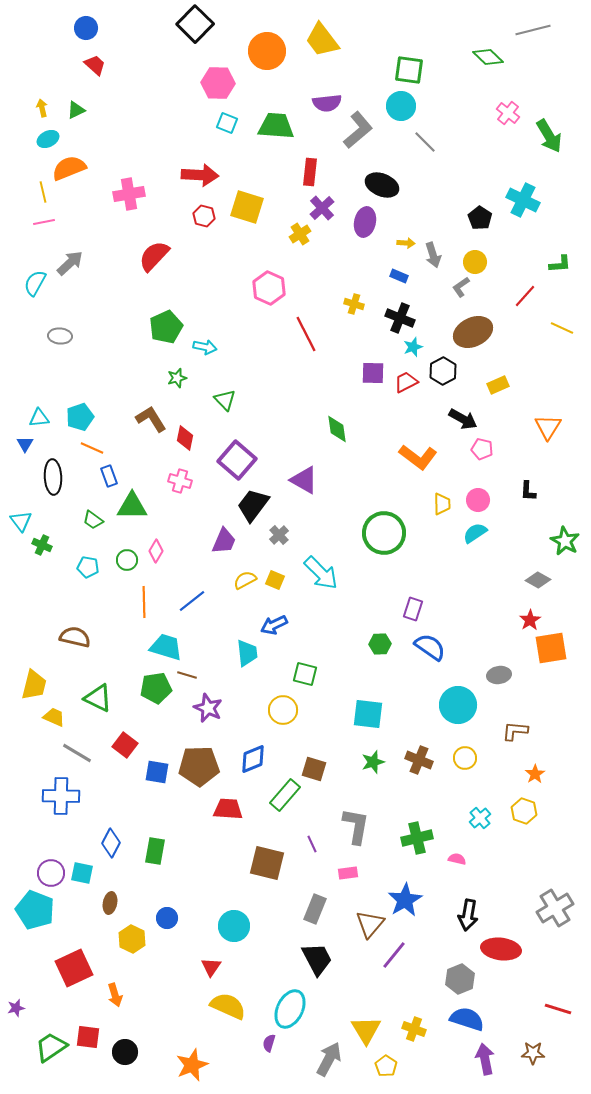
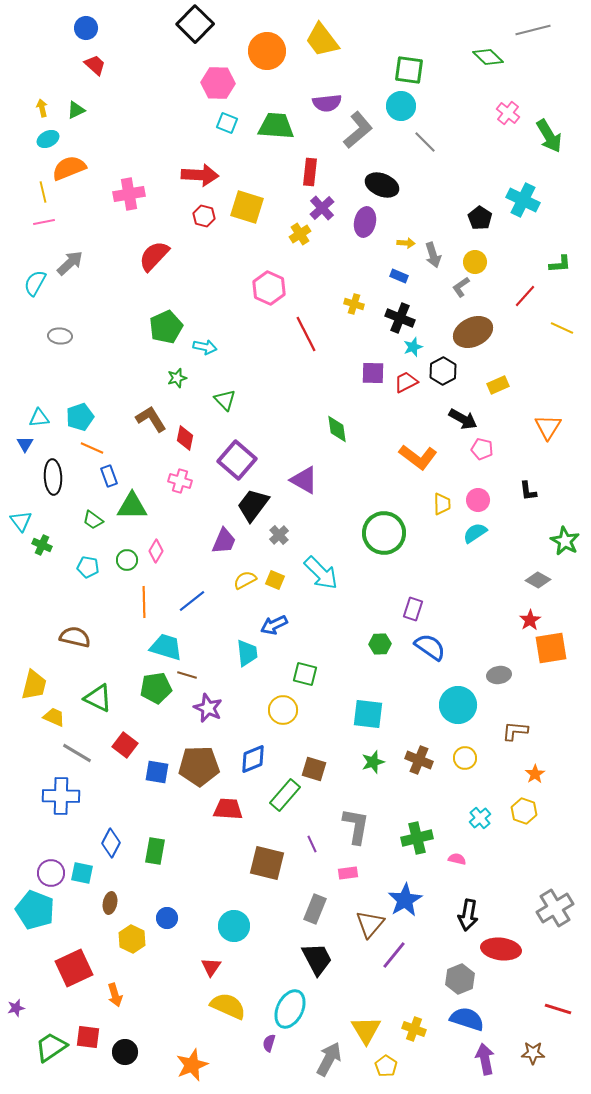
black L-shape at (528, 491): rotated 10 degrees counterclockwise
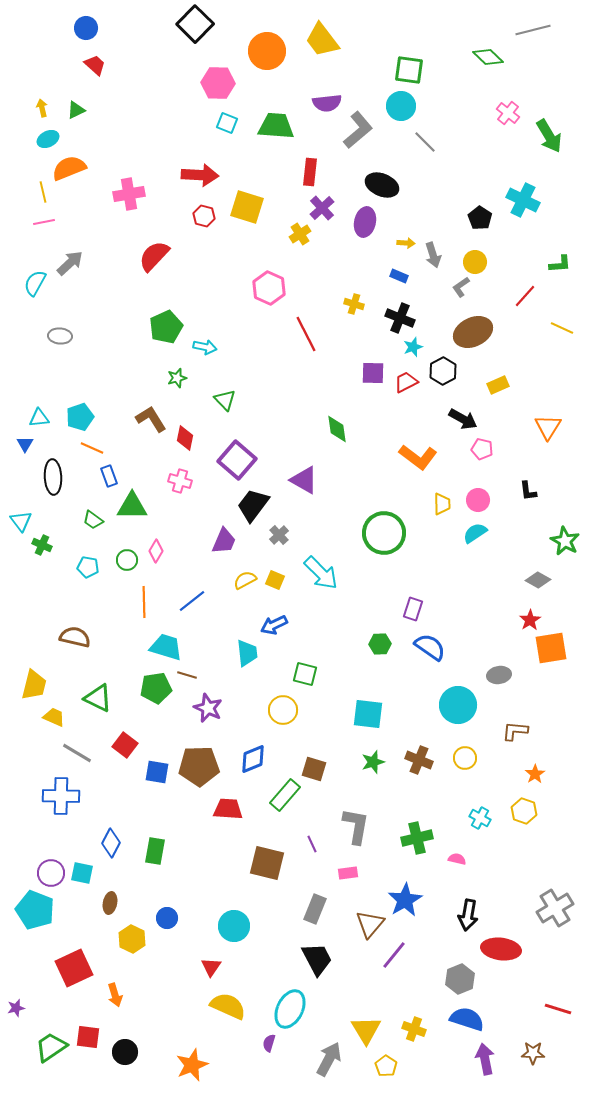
cyan cross at (480, 818): rotated 20 degrees counterclockwise
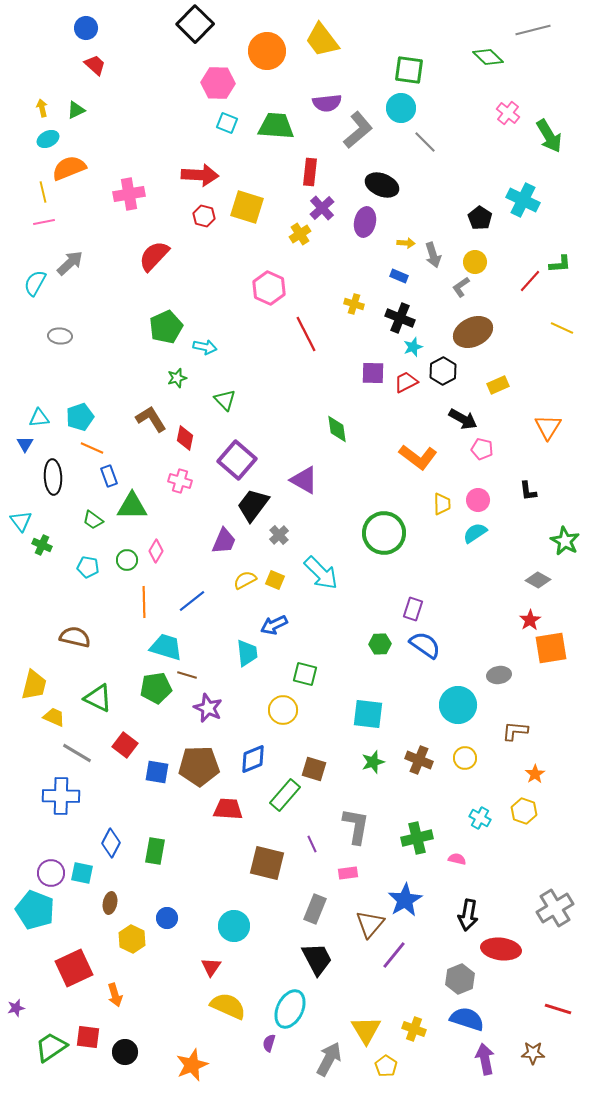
cyan circle at (401, 106): moved 2 px down
red line at (525, 296): moved 5 px right, 15 px up
blue semicircle at (430, 647): moved 5 px left, 2 px up
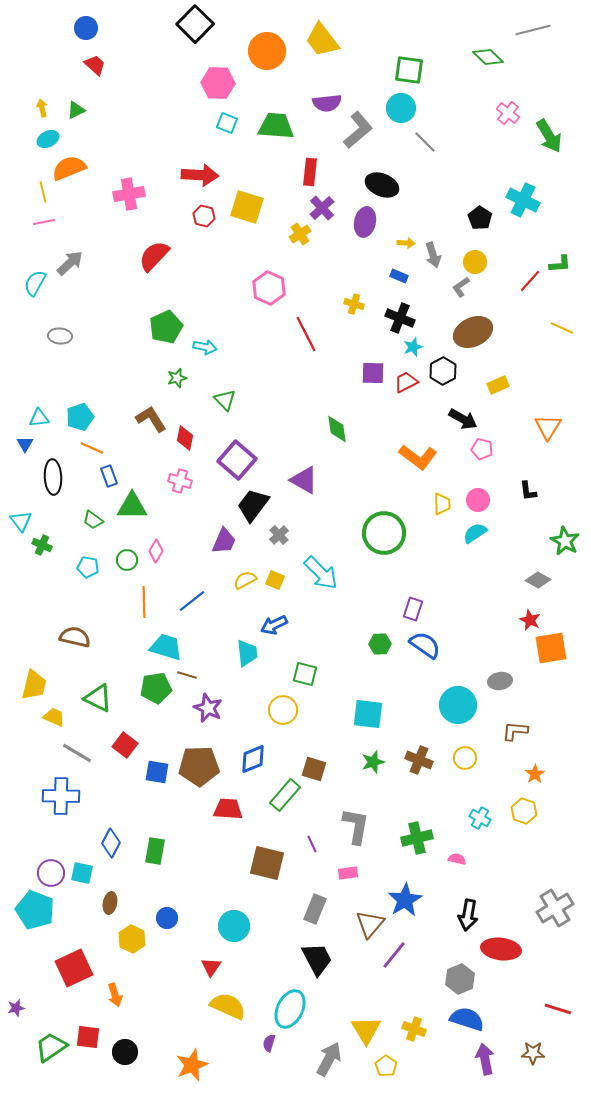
red star at (530, 620): rotated 15 degrees counterclockwise
gray ellipse at (499, 675): moved 1 px right, 6 px down
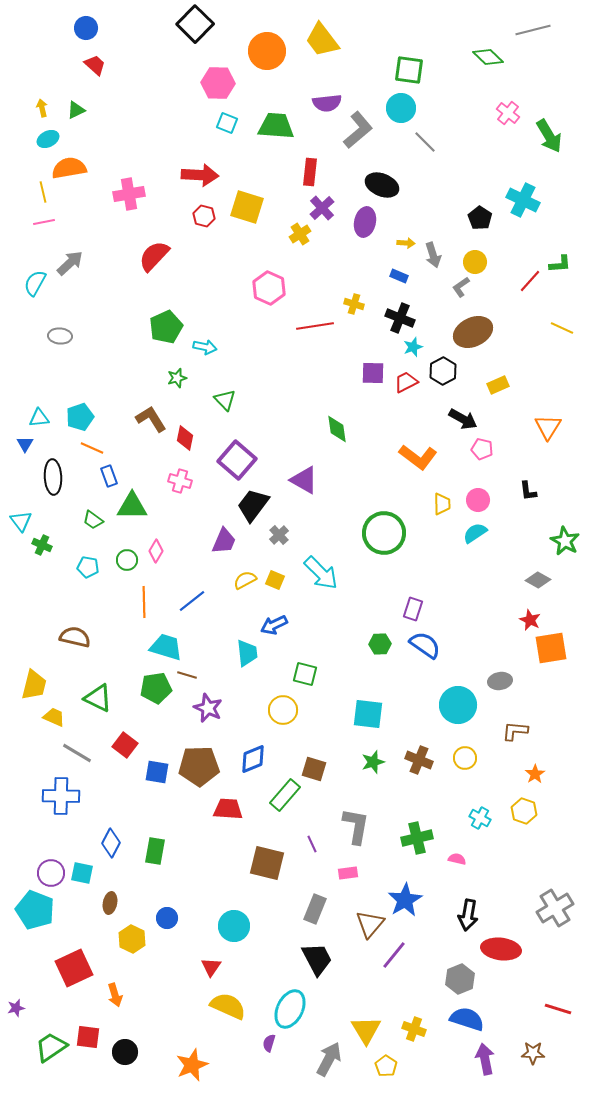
orange semicircle at (69, 168): rotated 12 degrees clockwise
red line at (306, 334): moved 9 px right, 8 px up; rotated 72 degrees counterclockwise
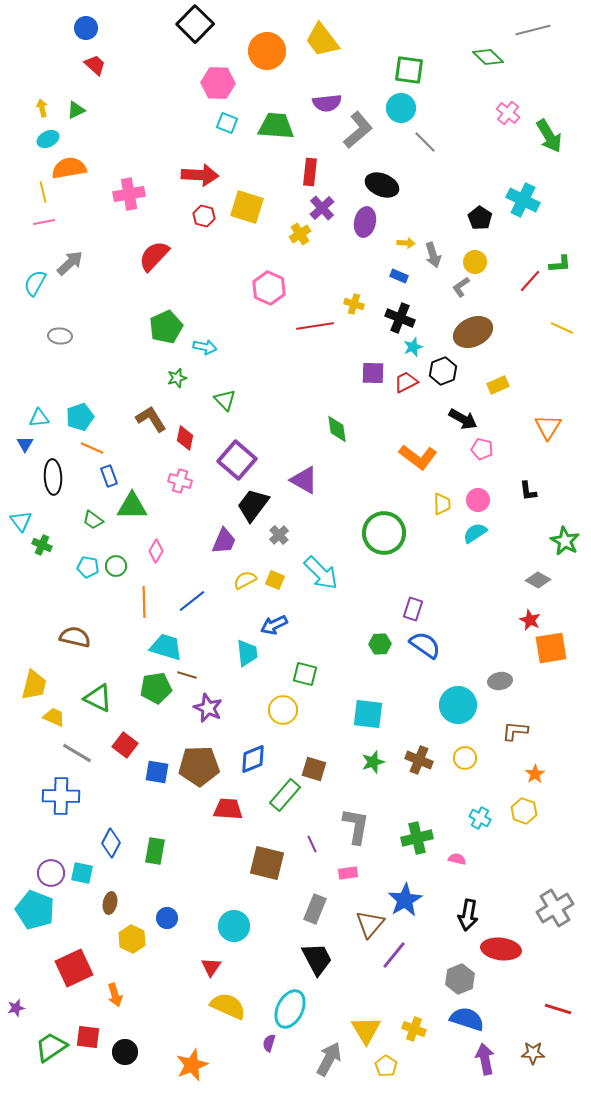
black hexagon at (443, 371): rotated 8 degrees clockwise
green circle at (127, 560): moved 11 px left, 6 px down
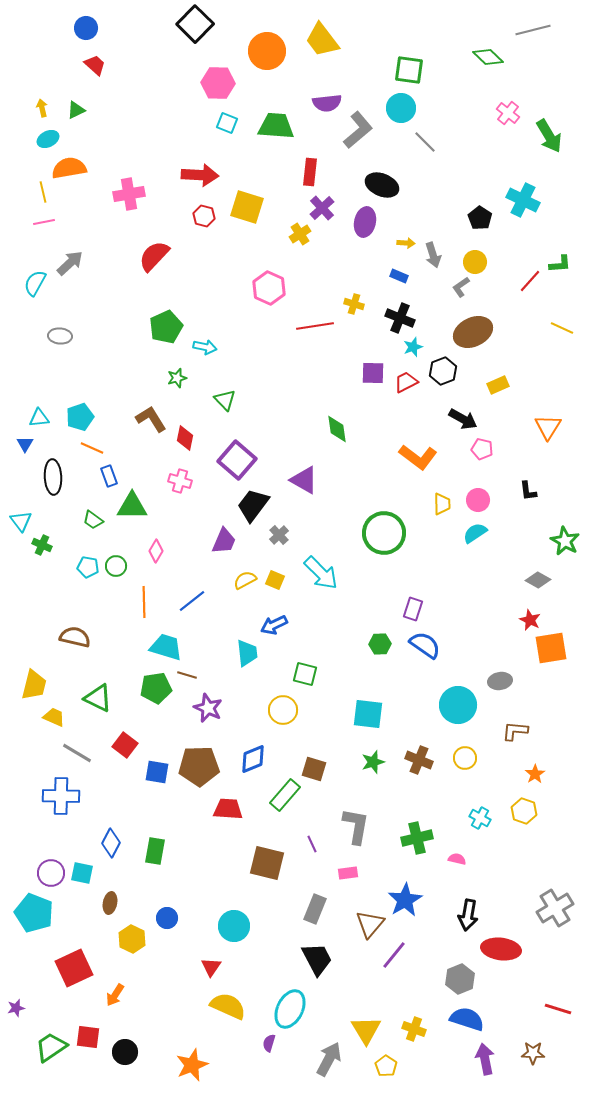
cyan pentagon at (35, 910): moved 1 px left, 3 px down
orange arrow at (115, 995): rotated 50 degrees clockwise
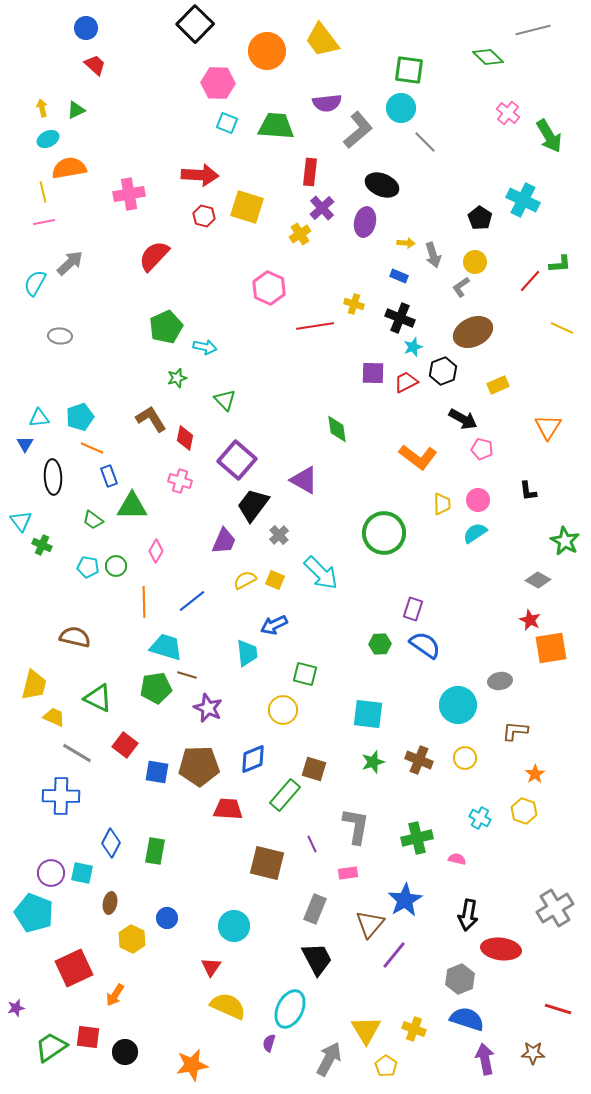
orange star at (192, 1065): rotated 12 degrees clockwise
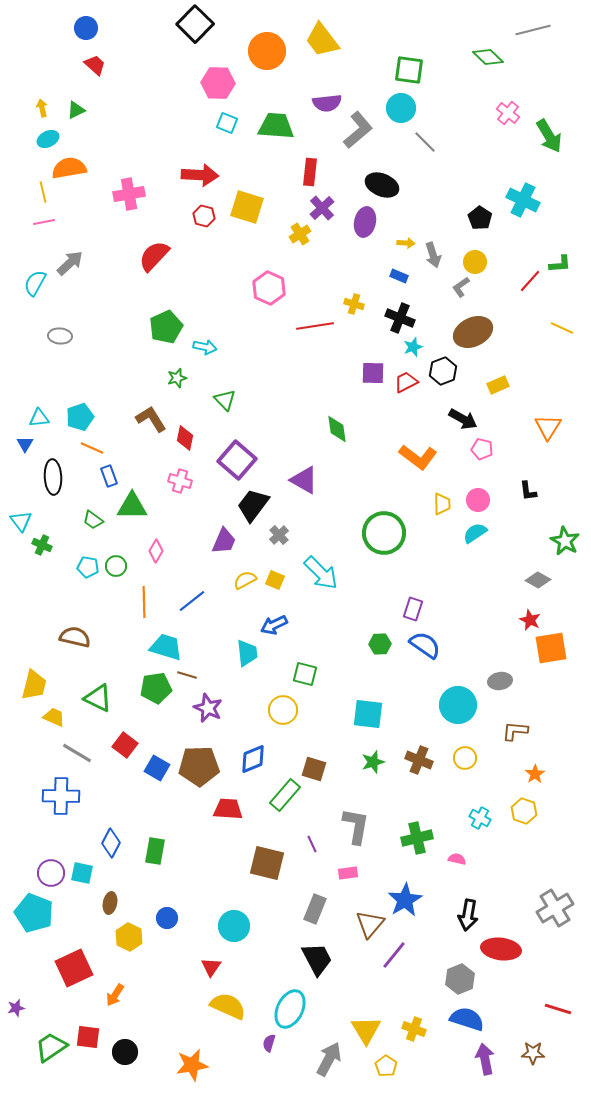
blue square at (157, 772): moved 4 px up; rotated 20 degrees clockwise
yellow hexagon at (132, 939): moved 3 px left, 2 px up
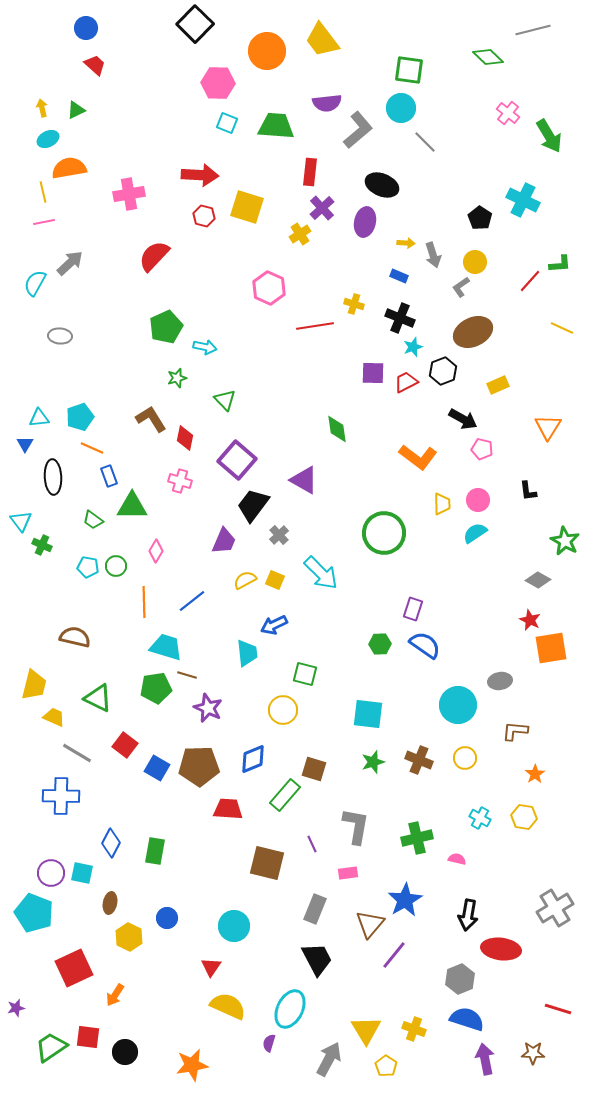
yellow hexagon at (524, 811): moved 6 px down; rotated 10 degrees counterclockwise
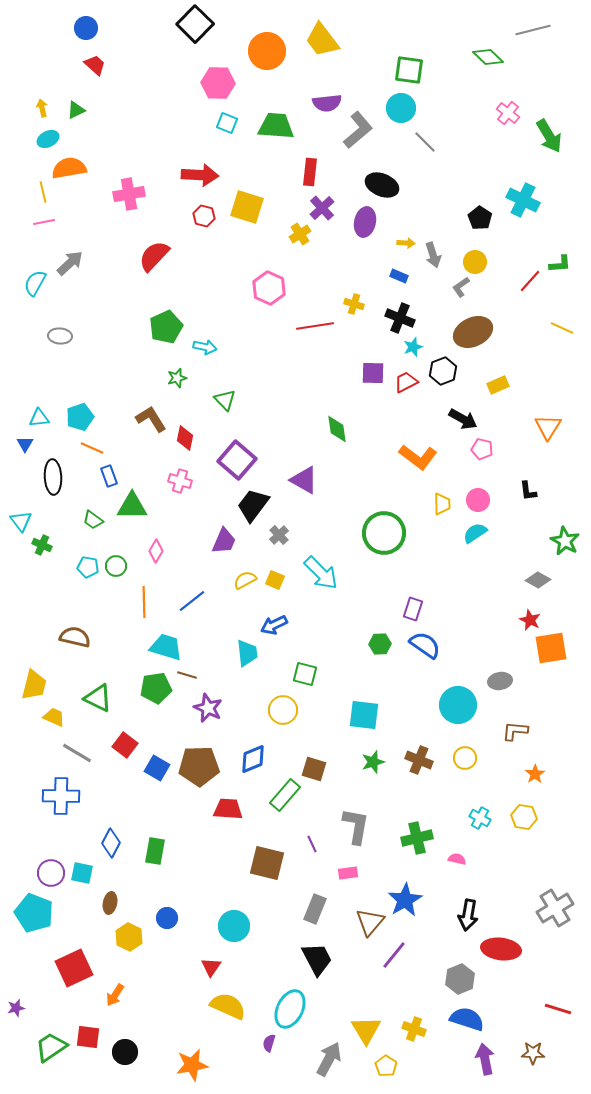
cyan square at (368, 714): moved 4 px left, 1 px down
brown triangle at (370, 924): moved 2 px up
